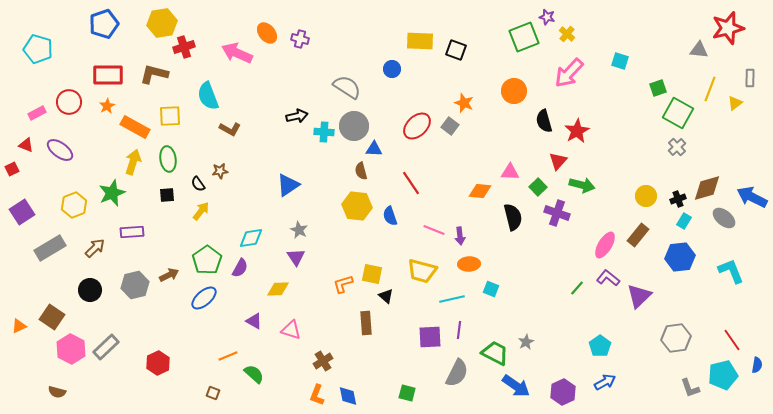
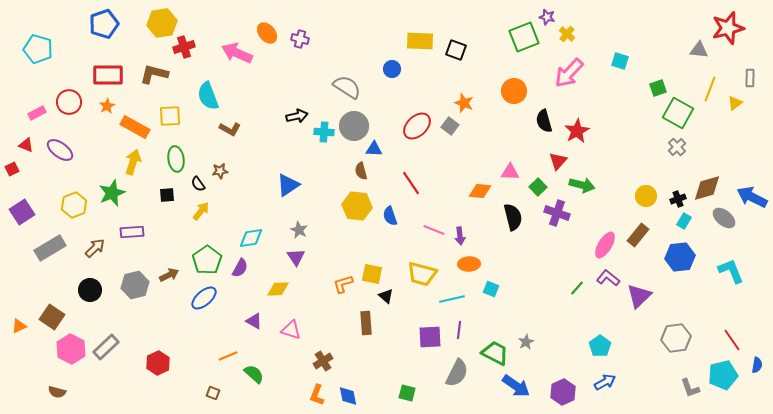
green ellipse at (168, 159): moved 8 px right
yellow trapezoid at (422, 271): moved 3 px down
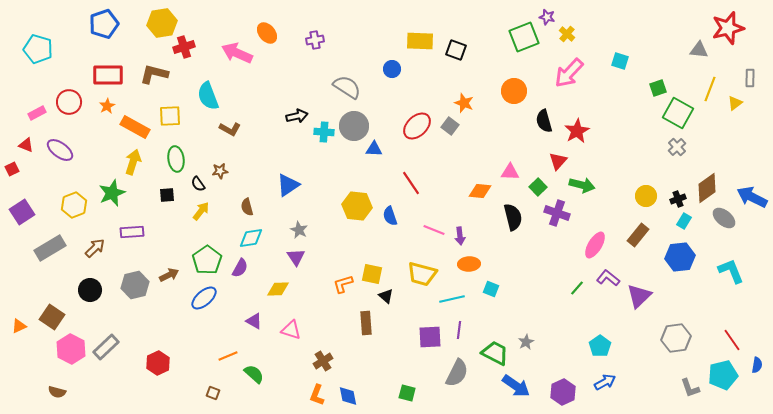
purple cross at (300, 39): moved 15 px right, 1 px down; rotated 24 degrees counterclockwise
brown semicircle at (361, 171): moved 114 px left, 36 px down
brown diamond at (707, 188): rotated 20 degrees counterclockwise
pink ellipse at (605, 245): moved 10 px left
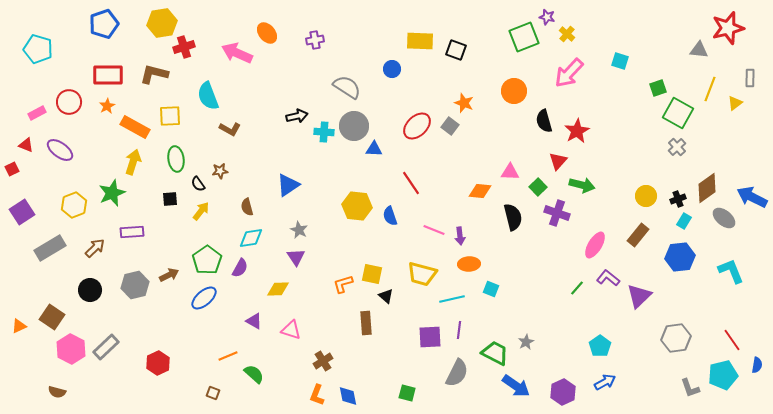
black square at (167, 195): moved 3 px right, 4 px down
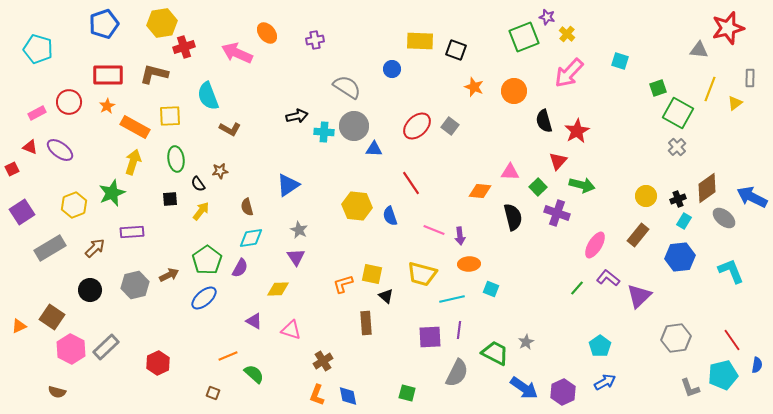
orange star at (464, 103): moved 10 px right, 16 px up
red triangle at (26, 145): moved 4 px right, 2 px down
blue arrow at (516, 386): moved 8 px right, 2 px down
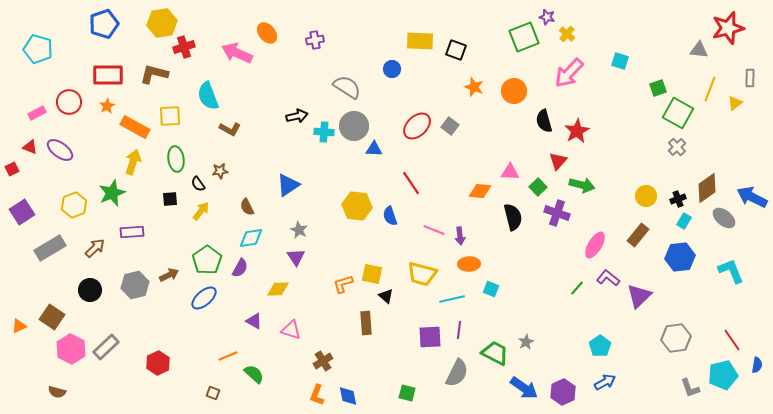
brown semicircle at (247, 207): rotated 12 degrees counterclockwise
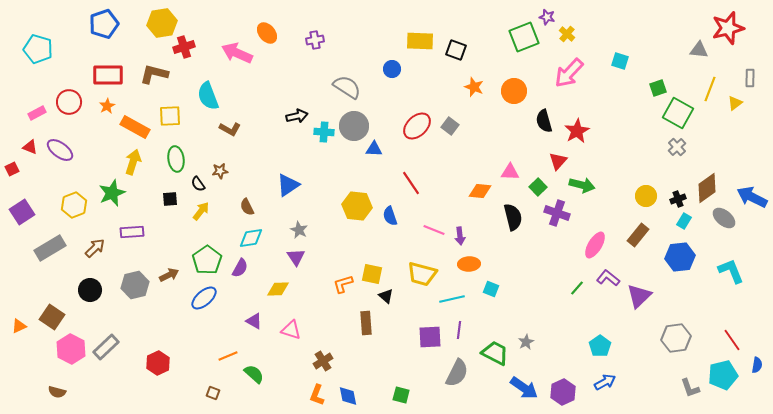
green square at (407, 393): moved 6 px left, 2 px down
